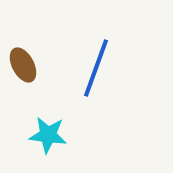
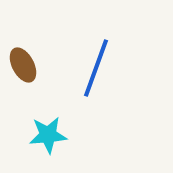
cyan star: rotated 12 degrees counterclockwise
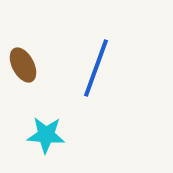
cyan star: moved 2 px left; rotated 9 degrees clockwise
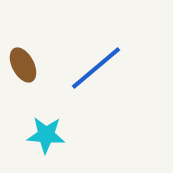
blue line: rotated 30 degrees clockwise
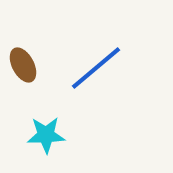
cyan star: rotated 6 degrees counterclockwise
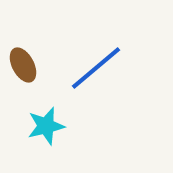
cyan star: moved 9 px up; rotated 12 degrees counterclockwise
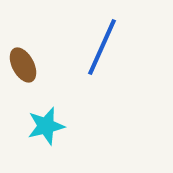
blue line: moved 6 px right, 21 px up; rotated 26 degrees counterclockwise
